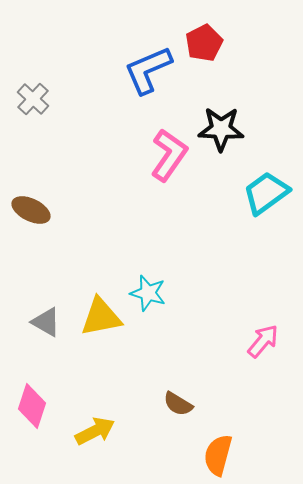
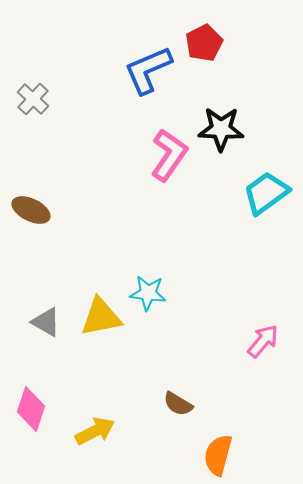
cyan star: rotated 9 degrees counterclockwise
pink diamond: moved 1 px left, 3 px down
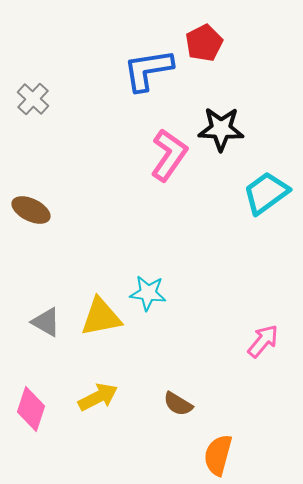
blue L-shape: rotated 14 degrees clockwise
yellow arrow: moved 3 px right, 34 px up
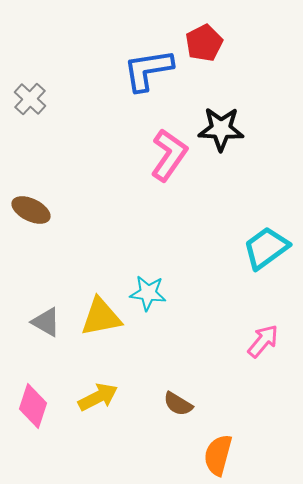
gray cross: moved 3 px left
cyan trapezoid: moved 55 px down
pink diamond: moved 2 px right, 3 px up
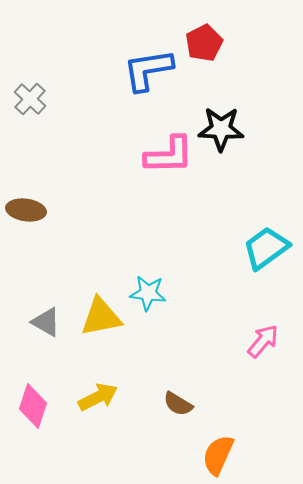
pink L-shape: rotated 54 degrees clockwise
brown ellipse: moved 5 px left; rotated 18 degrees counterclockwise
orange semicircle: rotated 9 degrees clockwise
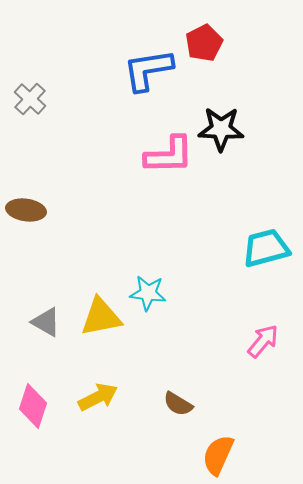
cyan trapezoid: rotated 21 degrees clockwise
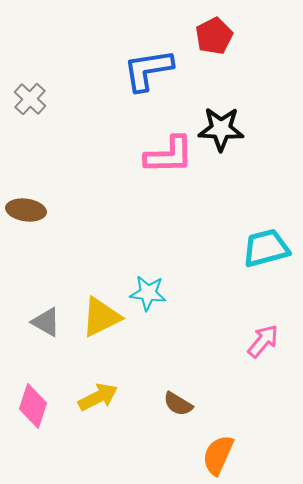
red pentagon: moved 10 px right, 7 px up
yellow triangle: rotated 15 degrees counterclockwise
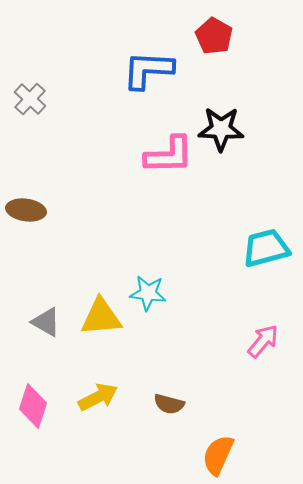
red pentagon: rotated 15 degrees counterclockwise
blue L-shape: rotated 12 degrees clockwise
yellow triangle: rotated 21 degrees clockwise
brown semicircle: moved 9 px left; rotated 16 degrees counterclockwise
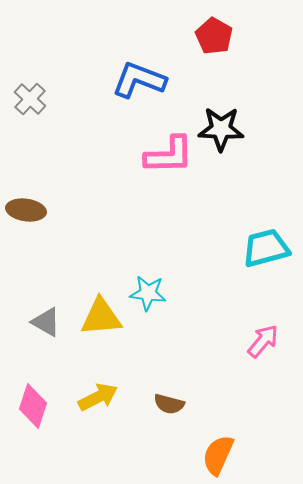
blue L-shape: moved 9 px left, 10 px down; rotated 18 degrees clockwise
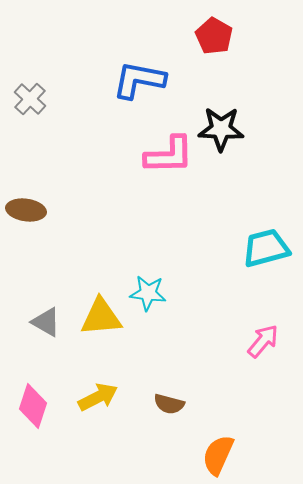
blue L-shape: rotated 10 degrees counterclockwise
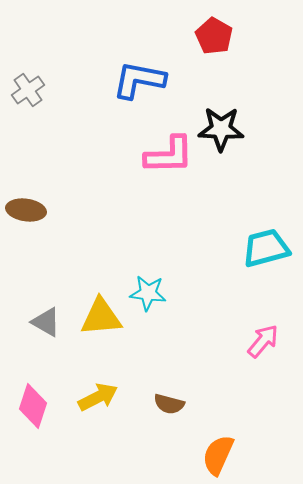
gray cross: moved 2 px left, 9 px up; rotated 12 degrees clockwise
